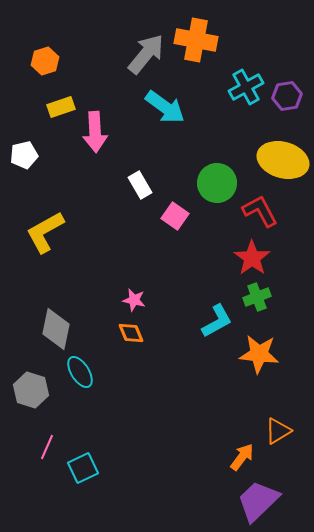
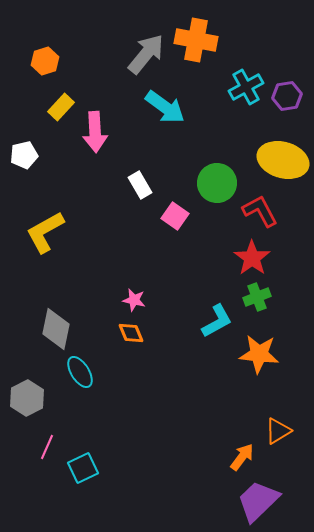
yellow rectangle: rotated 28 degrees counterclockwise
gray hexagon: moved 4 px left, 8 px down; rotated 16 degrees clockwise
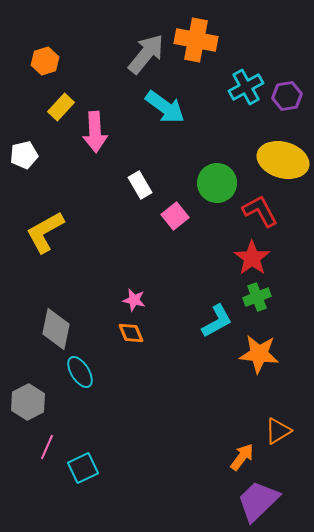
pink square: rotated 16 degrees clockwise
gray hexagon: moved 1 px right, 4 px down
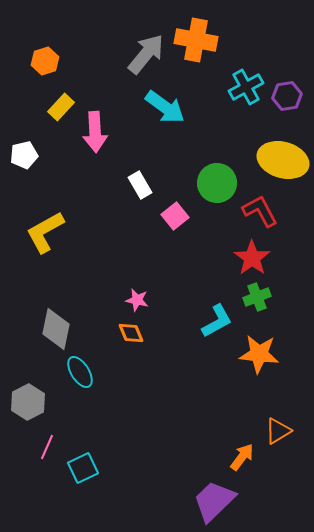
pink star: moved 3 px right
purple trapezoid: moved 44 px left
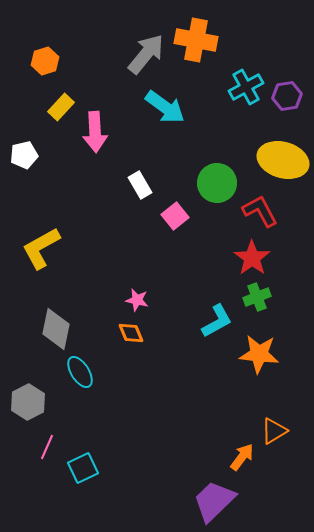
yellow L-shape: moved 4 px left, 16 px down
orange triangle: moved 4 px left
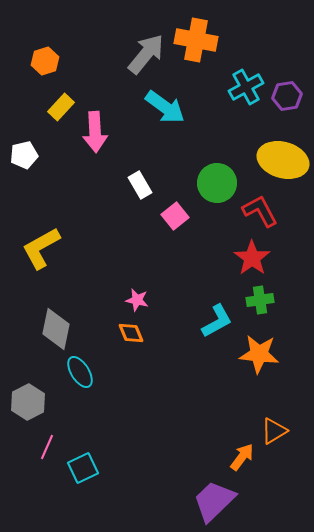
green cross: moved 3 px right, 3 px down; rotated 12 degrees clockwise
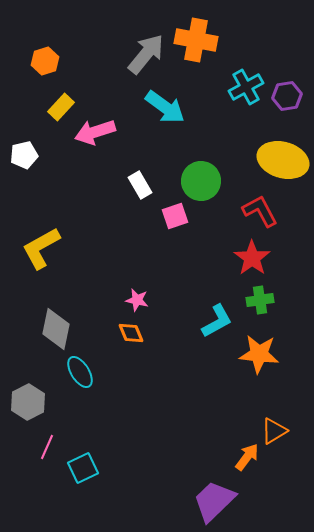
pink arrow: rotated 75 degrees clockwise
green circle: moved 16 px left, 2 px up
pink square: rotated 20 degrees clockwise
orange arrow: moved 5 px right
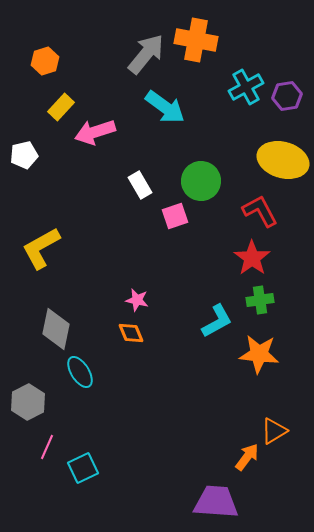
purple trapezoid: moved 2 px right, 1 px down; rotated 48 degrees clockwise
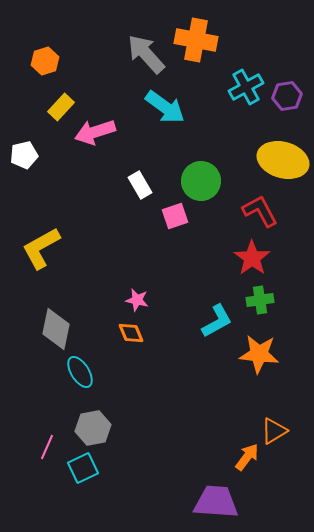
gray arrow: rotated 81 degrees counterclockwise
gray hexagon: moved 65 px right, 26 px down; rotated 16 degrees clockwise
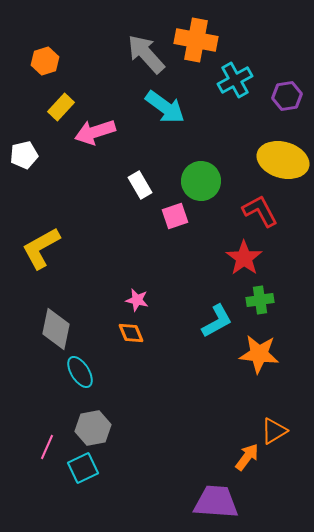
cyan cross: moved 11 px left, 7 px up
red star: moved 8 px left
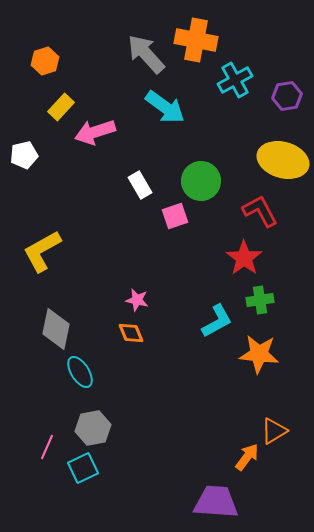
yellow L-shape: moved 1 px right, 3 px down
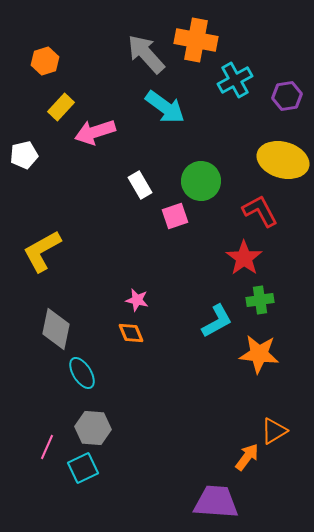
cyan ellipse: moved 2 px right, 1 px down
gray hexagon: rotated 16 degrees clockwise
